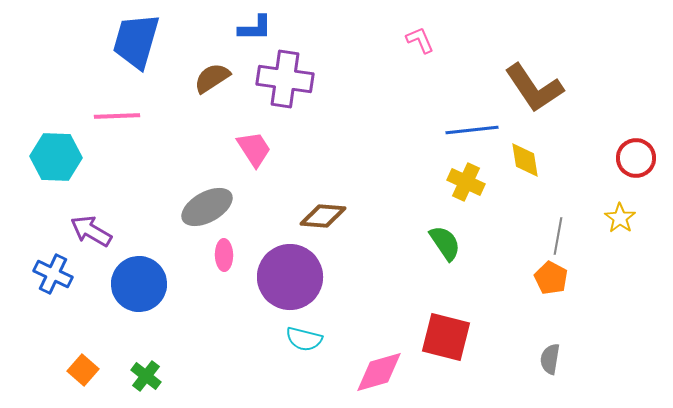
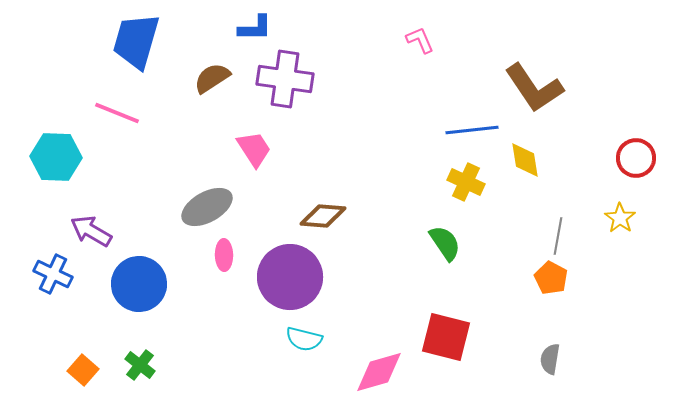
pink line: moved 3 px up; rotated 24 degrees clockwise
green cross: moved 6 px left, 11 px up
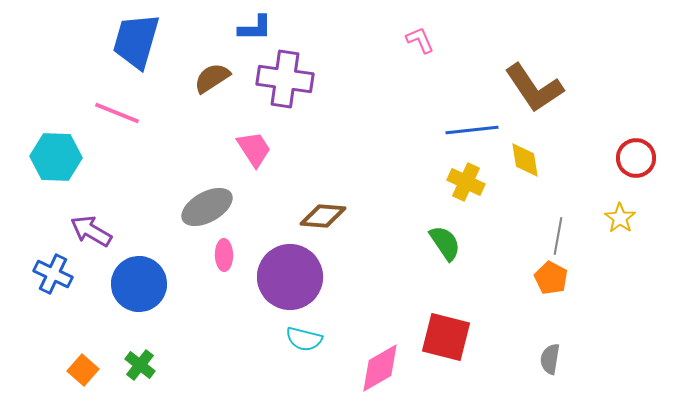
pink diamond: moved 1 px right, 4 px up; rotated 14 degrees counterclockwise
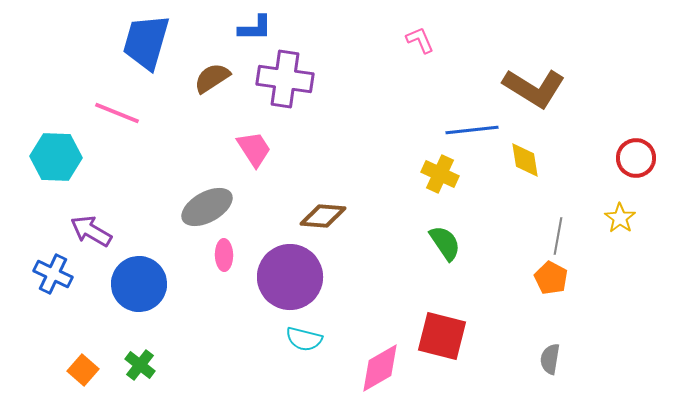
blue trapezoid: moved 10 px right, 1 px down
brown L-shape: rotated 24 degrees counterclockwise
yellow cross: moved 26 px left, 8 px up
red square: moved 4 px left, 1 px up
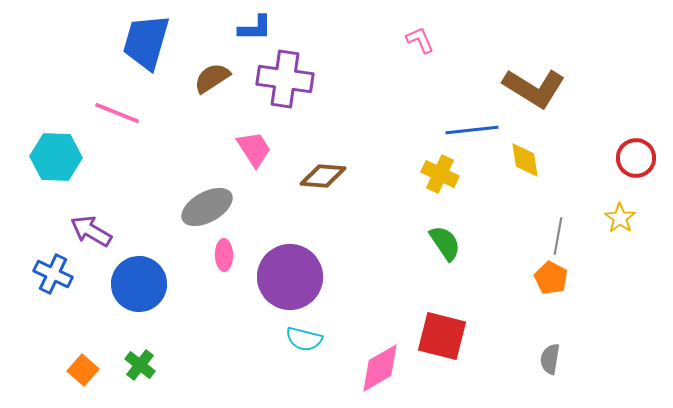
brown diamond: moved 40 px up
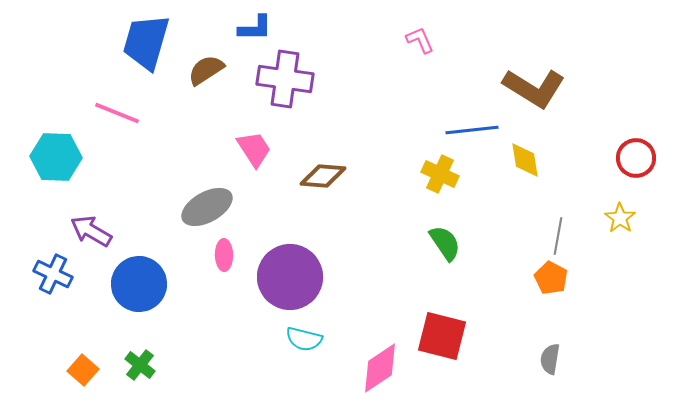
brown semicircle: moved 6 px left, 8 px up
pink diamond: rotated 4 degrees counterclockwise
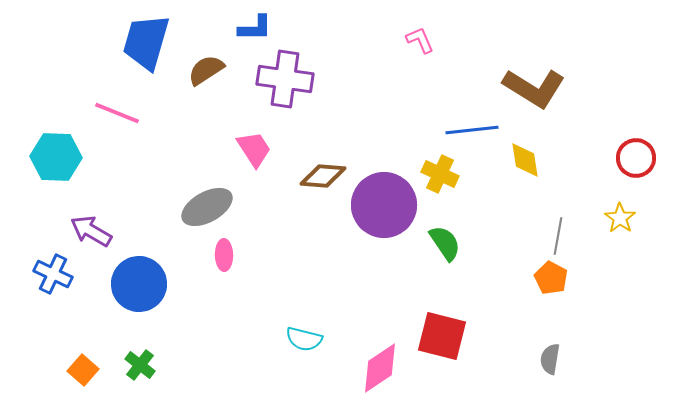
purple circle: moved 94 px right, 72 px up
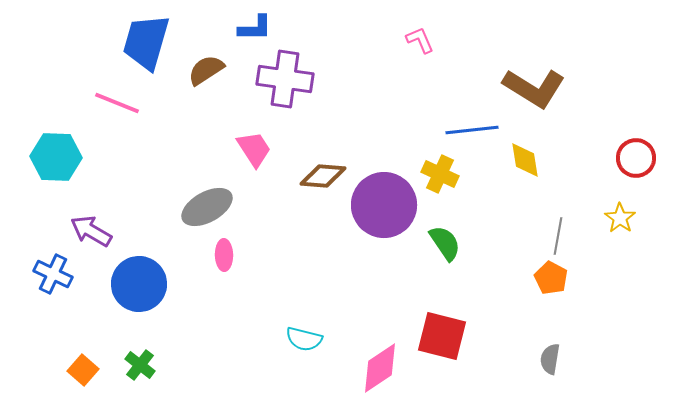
pink line: moved 10 px up
